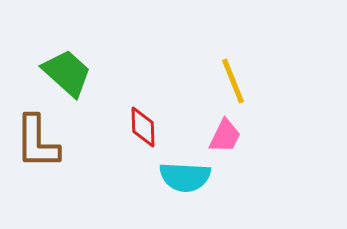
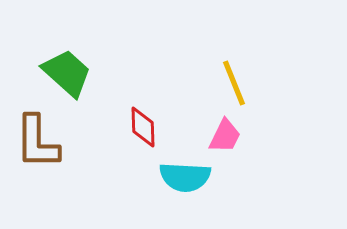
yellow line: moved 1 px right, 2 px down
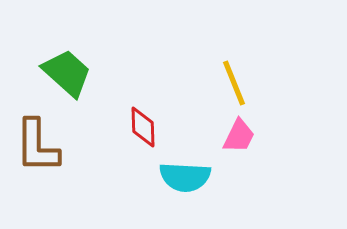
pink trapezoid: moved 14 px right
brown L-shape: moved 4 px down
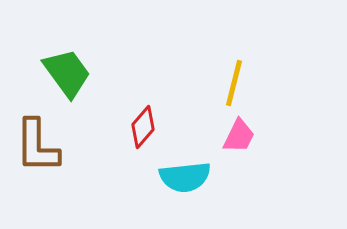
green trapezoid: rotated 12 degrees clockwise
yellow line: rotated 36 degrees clockwise
red diamond: rotated 42 degrees clockwise
cyan semicircle: rotated 9 degrees counterclockwise
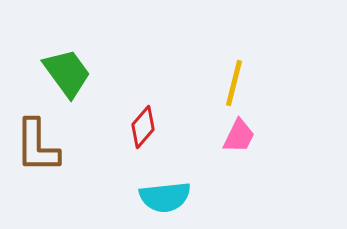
cyan semicircle: moved 20 px left, 20 px down
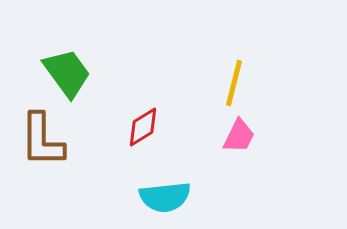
red diamond: rotated 18 degrees clockwise
brown L-shape: moved 5 px right, 6 px up
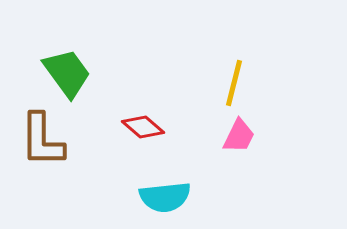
red diamond: rotated 72 degrees clockwise
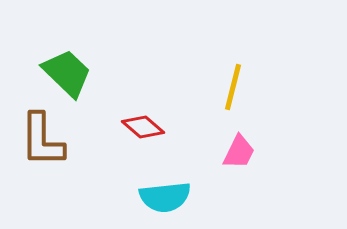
green trapezoid: rotated 10 degrees counterclockwise
yellow line: moved 1 px left, 4 px down
pink trapezoid: moved 16 px down
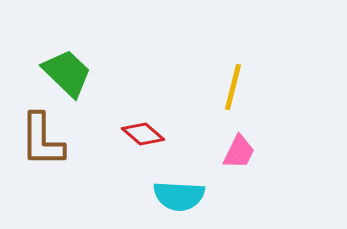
red diamond: moved 7 px down
cyan semicircle: moved 14 px right, 1 px up; rotated 9 degrees clockwise
